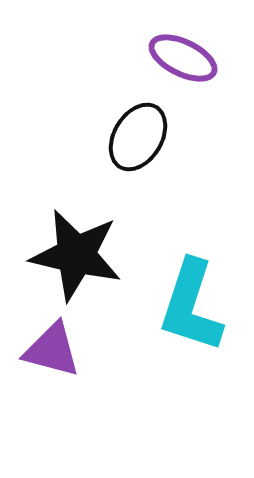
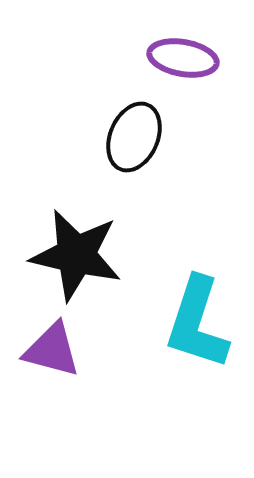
purple ellipse: rotated 16 degrees counterclockwise
black ellipse: moved 4 px left; rotated 8 degrees counterclockwise
cyan L-shape: moved 6 px right, 17 px down
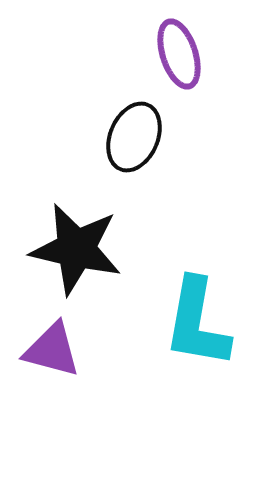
purple ellipse: moved 4 px left, 4 px up; rotated 62 degrees clockwise
black star: moved 6 px up
cyan L-shape: rotated 8 degrees counterclockwise
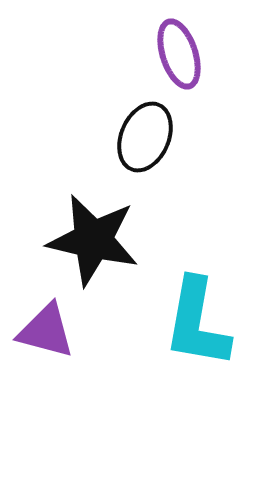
black ellipse: moved 11 px right
black star: moved 17 px right, 9 px up
purple triangle: moved 6 px left, 19 px up
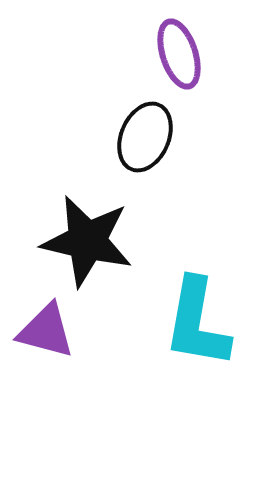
black star: moved 6 px left, 1 px down
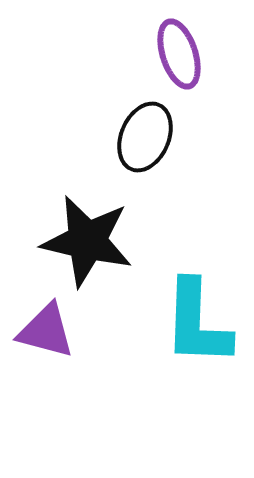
cyan L-shape: rotated 8 degrees counterclockwise
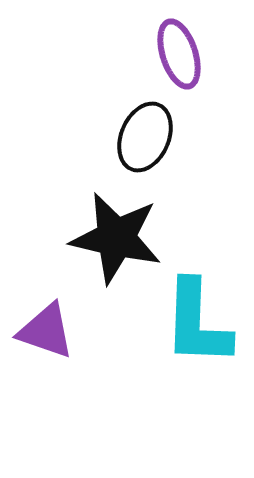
black star: moved 29 px right, 3 px up
purple triangle: rotated 4 degrees clockwise
